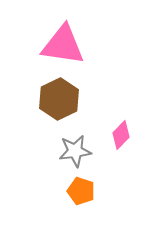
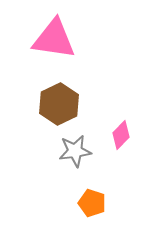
pink triangle: moved 9 px left, 6 px up
brown hexagon: moved 5 px down
orange pentagon: moved 11 px right, 12 px down
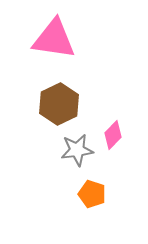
pink diamond: moved 8 px left
gray star: moved 2 px right, 1 px up
orange pentagon: moved 9 px up
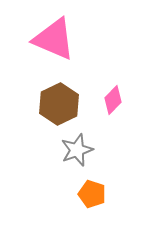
pink triangle: rotated 15 degrees clockwise
pink diamond: moved 35 px up
gray star: rotated 12 degrees counterclockwise
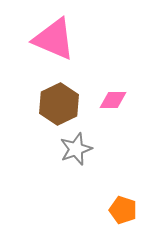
pink diamond: rotated 44 degrees clockwise
gray star: moved 1 px left, 1 px up
orange pentagon: moved 31 px right, 16 px down
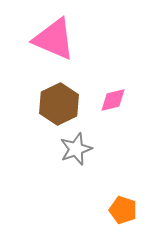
pink diamond: rotated 12 degrees counterclockwise
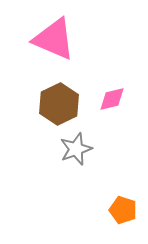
pink diamond: moved 1 px left, 1 px up
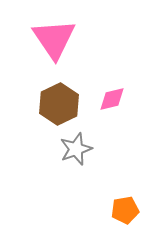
pink triangle: rotated 33 degrees clockwise
orange pentagon: moved 2 px right; rotated 28 degrees counterclockwise
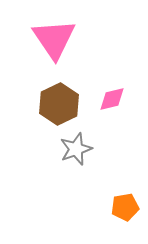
orange pentagon: moved 3 px up
